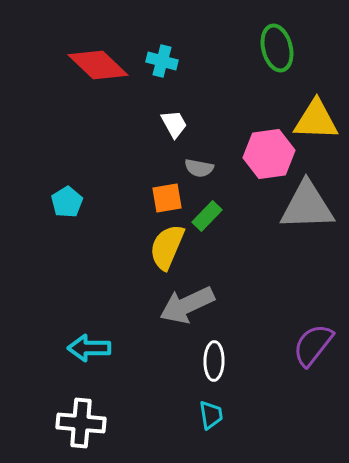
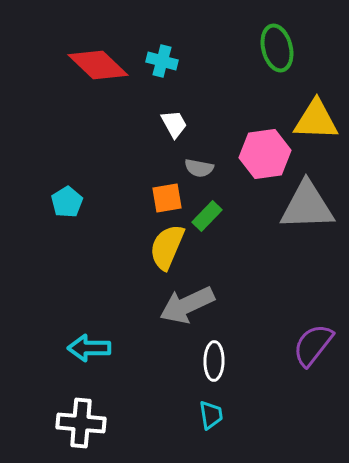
pink hexagon: moved 4 px left
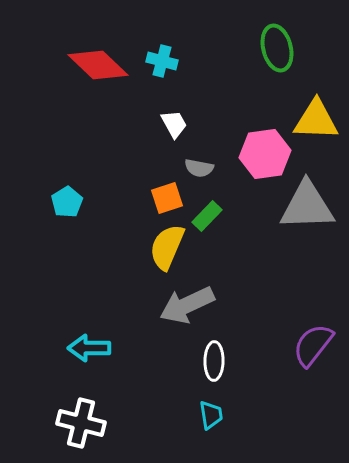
orange square: rotated 8 degrees counterclockwise
white cross: rotated 9 degrees clockwise
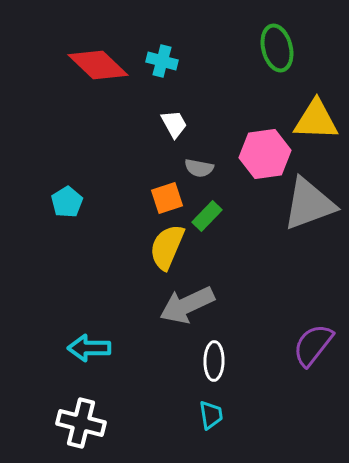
gray triangle: moved 2 px right, 2 px up; rotated 18 degrees counterclockwise
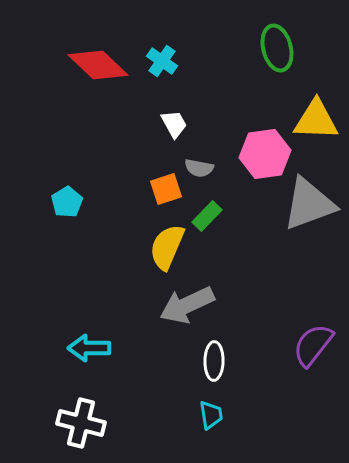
cyan cross: rotated 20 degrees clockwise
orange square: moved 1 px left, 9 px up
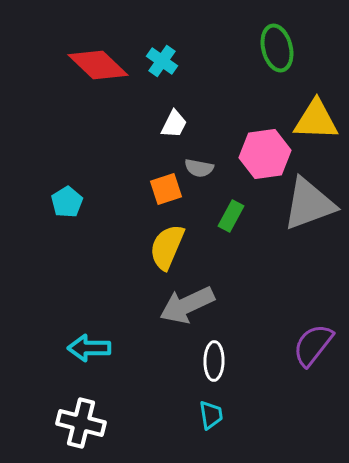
white trapezoid: rotated 56 degrees clockwise
green rectangle: moved 24 px right; rotated 16 degrees counterclockwise
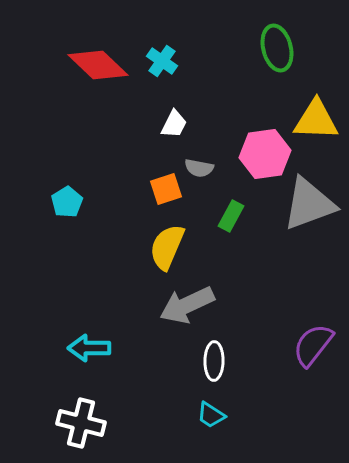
cyan trapezoid: rotated 132 degrees clockwise
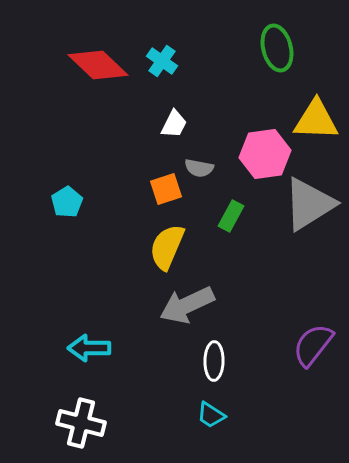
gray triangle: rotated 12 degrees counterclockwise
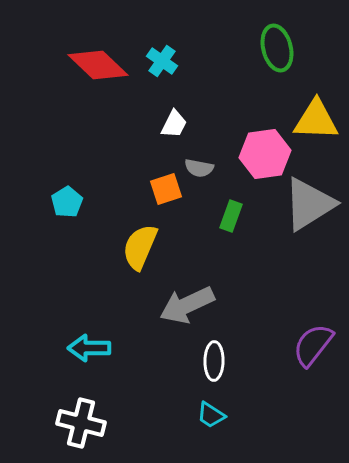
green rectangle: rotated 8 degrees counterclockwise
yellow semicircle: moved 27 px left
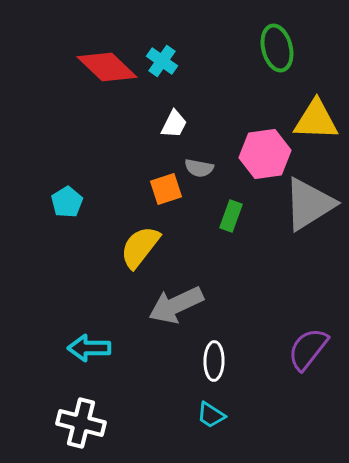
red diamond: moved 9 px right, 2 px down
yellow semicircle: rotated 15 degrees clockwise
gray arrow: moved 11 px left
purple semicircle: moved 5 px left, 4 px down
